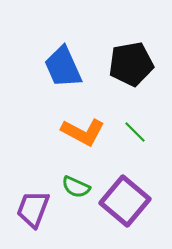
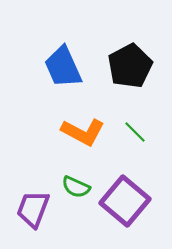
black pentagon: moved 1 px left, 2 px down; rotated 18 degrees counterclockwise
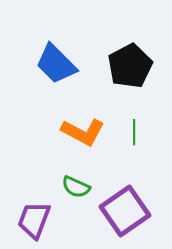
blue trapezoid: moved 7 px left, 3 px up; rotated 21 degrees counterclockwise
green line: moved 1 px left; rotated 45 degrees clockwise
purple square: moved 10 px down; rotated 15 degrees clockwise
purple trapezoid: moved 1 px right, 11 px down
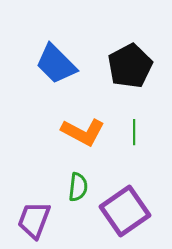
green semicircle: moved 2 px right; rotated 108 degrees counterclockwise
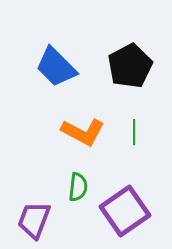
blue trapezoid: moved 3 px down
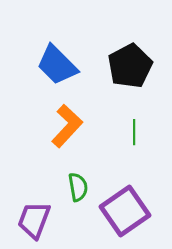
blue trapezoid: moved 1 px right, 2 px up
orange L-shape: moved 16 px left, 6 px up; rotated 75 degrees counterclockwise
green semicircle: rotated 16 degrees counterclockwise
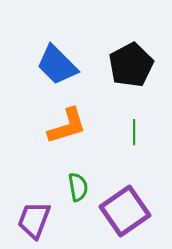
black pentagon: moved 1 px right, 1 px up
orange L-shape: rotated 30 degrees clockwise
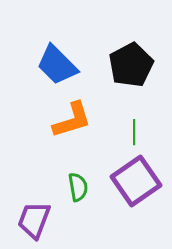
orange L-shape: moved 5 px right, 6 px up
purple square: moved 11 px right, 30 px up
